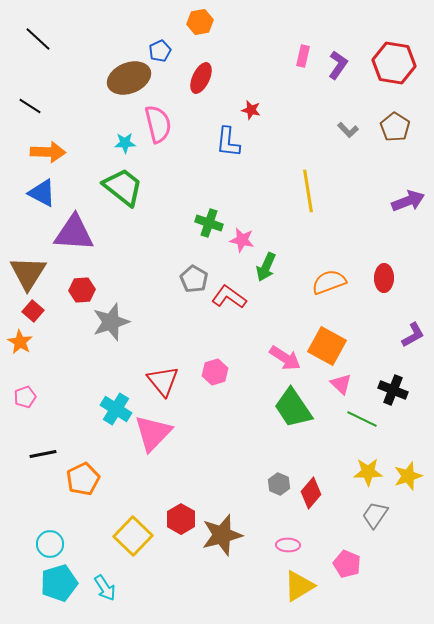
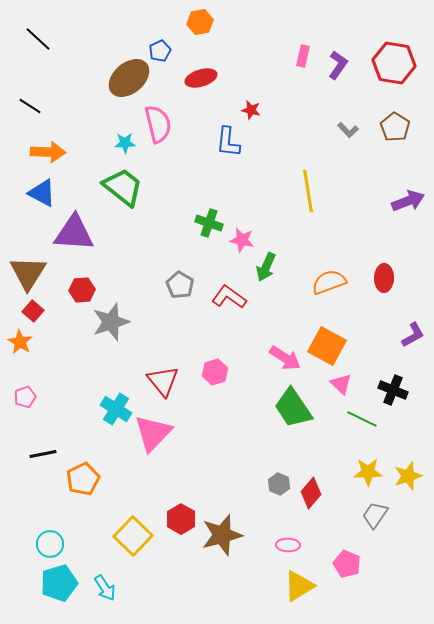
brown ellipse at (129, 78): rotated 18 degrees counterclockwise
red ellipse at (201, 78): rotated 48 degrees clockwise
gray pentagon at (194, 279): moved 14 px left, 6 px down
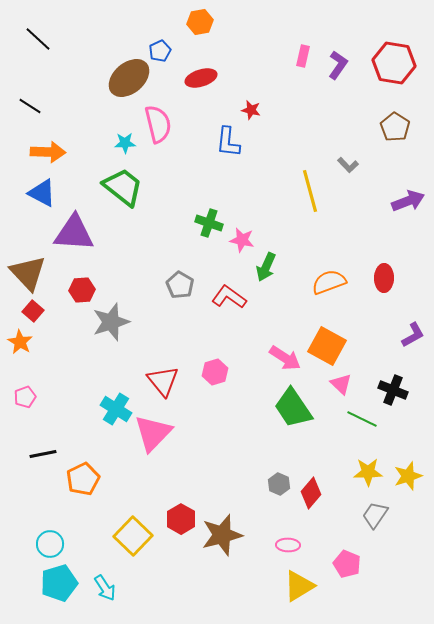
gray L-shape at (348, 130): moved 35 px down
yellow line at (308, 191): moved 2 px right; rotated 6 degrees counterclockwise
brown triangle at (28, 273): rotated 15 degrees counterclockwise
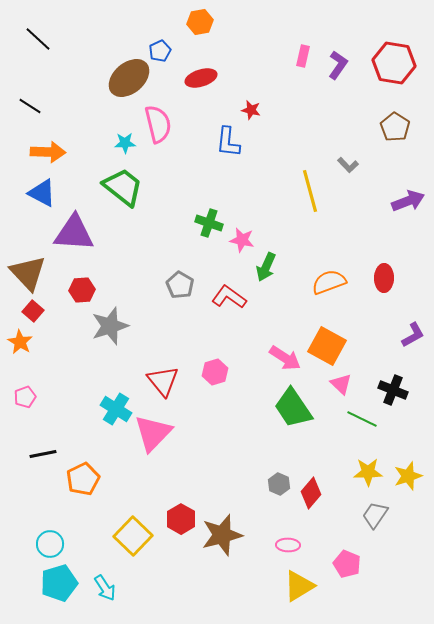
gray star at (111, 322): moved 1 px left, 4 px down
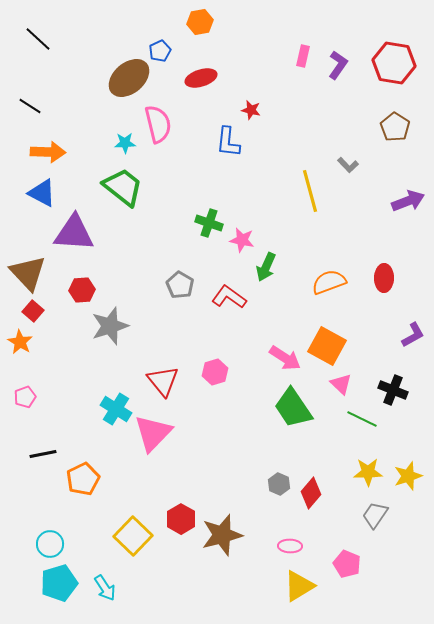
pink ellipse at (288, 545): moved 2 px right, 1 px down
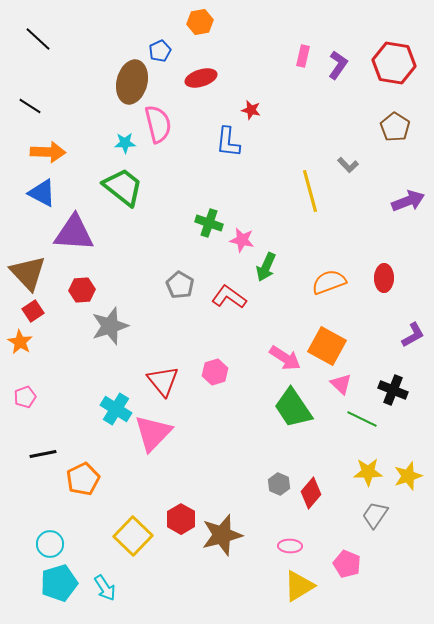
brown ellipse at (129, 78): moved 3 px right, 4 px down; rotated 36 degrees counterclockwise
red square at (33, 311): rotated 15 degrees clockwise
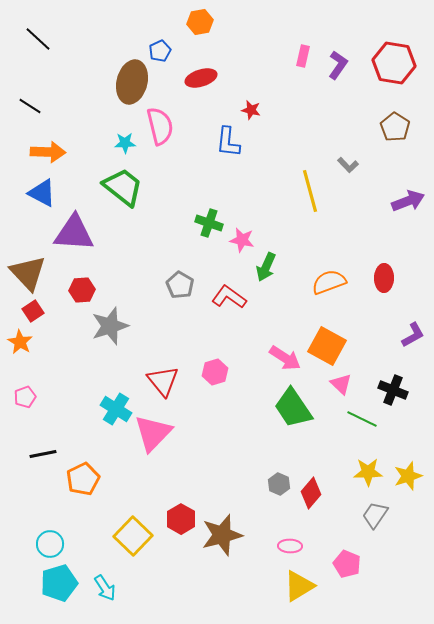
pink semicircle at (158, 124): moved 2 px right, 2 px down
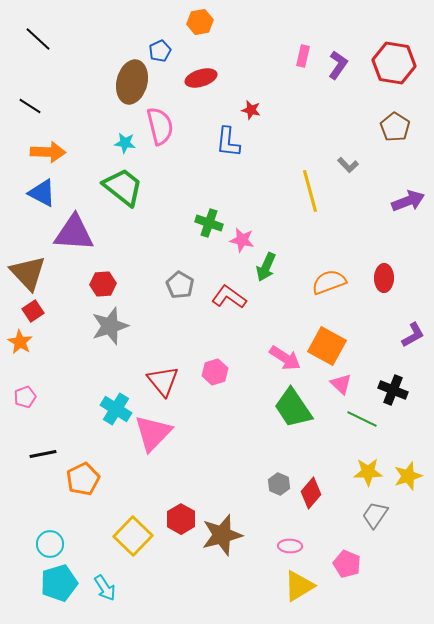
cyan star at (125, 143): rotated 10 degrees clockwise
red hexagon at (82, 290): moved 21 px right, 6 px up
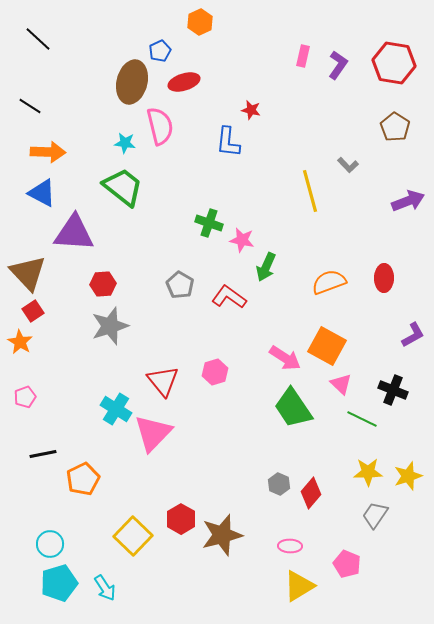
orange hexagon at (200, 22): rotated 15 degrees counterclockwise
red ellipse at (201, 78): moved 17 px left, 4 px down
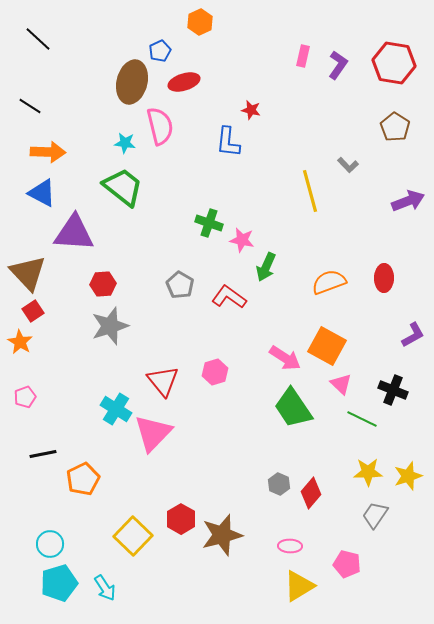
pink pentagon at (347, 564): rotated 8 degrees counterclockwise
